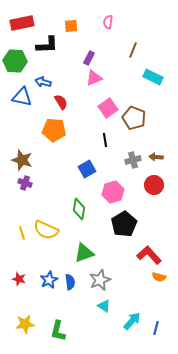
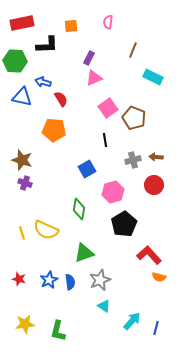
red semicircle: moved 3 px up
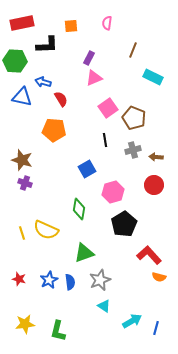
pink semicircle: moved 1 px left, 1 px down
gray cross: moved 10 px up
cyan arrow: rotated 18 degrees clockwise
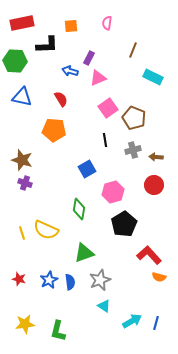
pink triangle: moved 4 px right
blue arrow: moved 27 px right, 11 px up
blue line: moved 5 px up
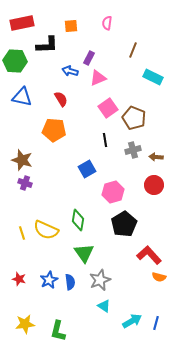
green diamond: moved 1 px left, 11 px down
green triangle: rotated 45 degrees counterclockwise
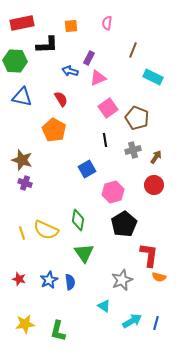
brown pentagon: moved 3 px right
orange pentagon: rotated 25 degrees clockwise
brown arrow: rotated 120 degrees clockwise
red L-shape: rotated 50 degrees clockwise
gray star: moved 22 px right
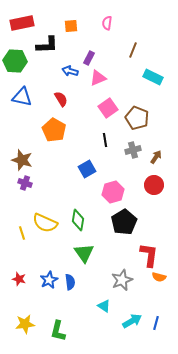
black pentagon: moved 2 px up
yellow semicircle: moved 1 px left, 7 px up
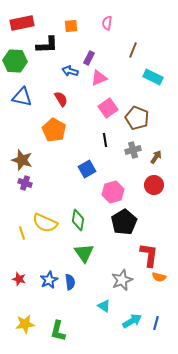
pink triangle: moved 1 px right
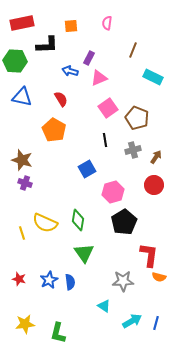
gray star: moved 1 px right, 1 px down; rotated 20 degrees clockwise
green L-shape: moved 2 px down
